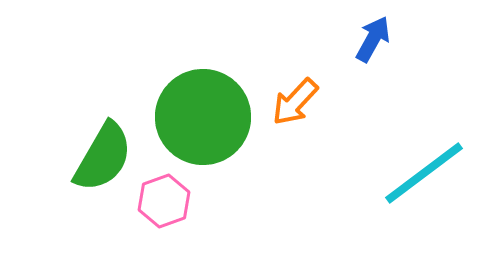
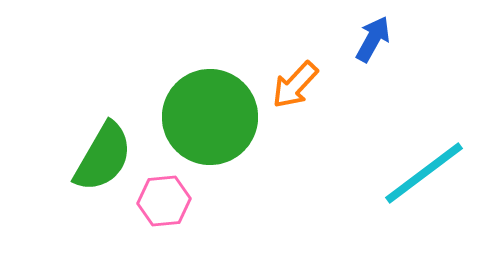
orange arrow: moved 17 px up
green circle: moved 7 px right
pink hexagon: rotated 15 degrees clockwise
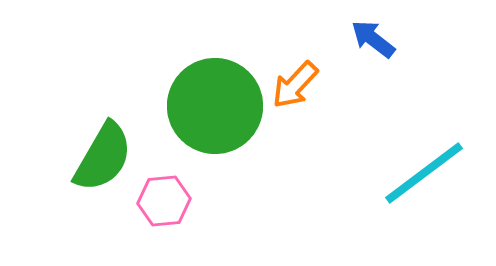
blue arrow: rotated 81 degrees counterclockwise
green circle: moved 5 px right, 11 px up
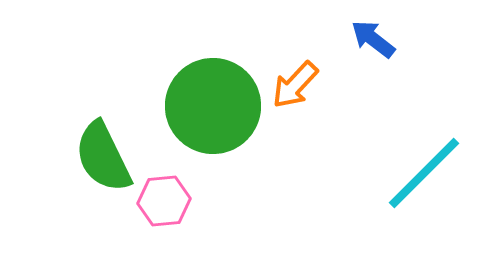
green circle: moved 2 px left
green semicircle: rotated 124 degrees clockwise
cyan line: rotated 8 degrees counterclockwise
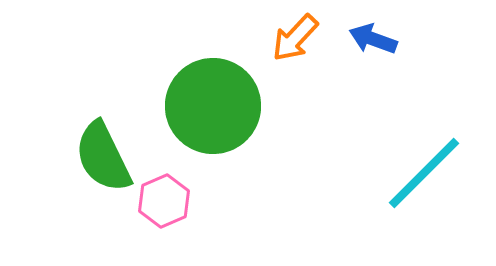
blue arrow: rotated 18 degrees counterclockwise
orange arrow: moved 47 px up
pink hexagon: rotated 18 degrees counterclockwise
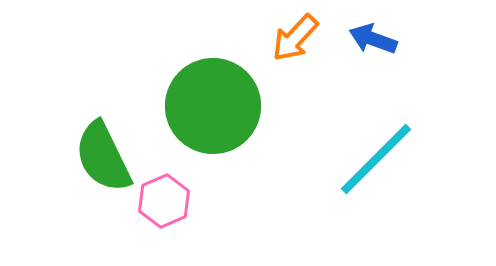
cyan line: moved 48 px left, 14 px up
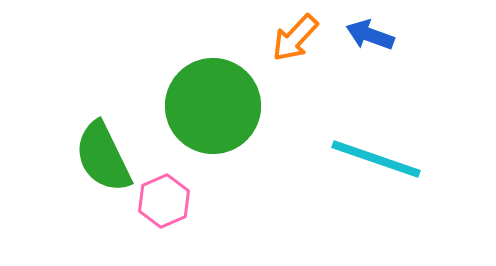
blue arrow: moved 3 px left, 4 px up
cyan line: rotated 64 degrees clockwise
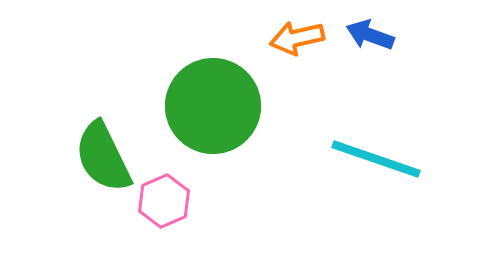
orange arrow: moved 2 px right; rotated 34 degrees clockwise
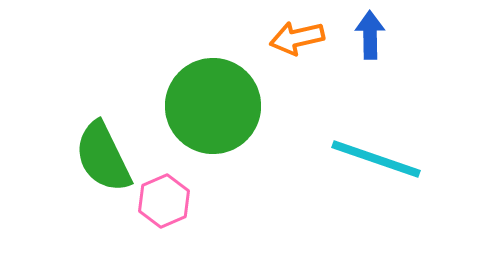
blue arrow: rotated 69 degrees clockwise
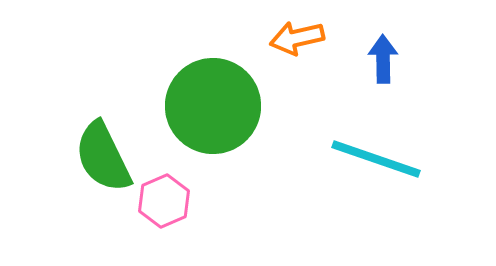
blue arrow: moved 13 px right, 24 px down
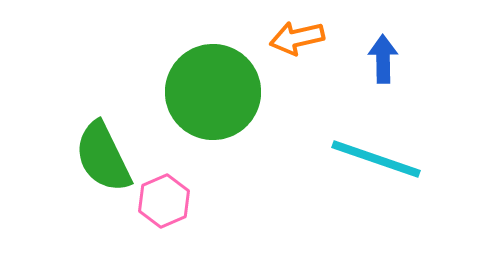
green circle: moved 14 px up
